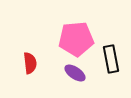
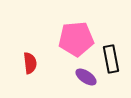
purple ellipse: moved 11 px right, 4 px down
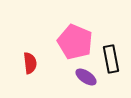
pink pentagon: moved 1 px left, 3 px down; rotated 28 degrees clockwise
